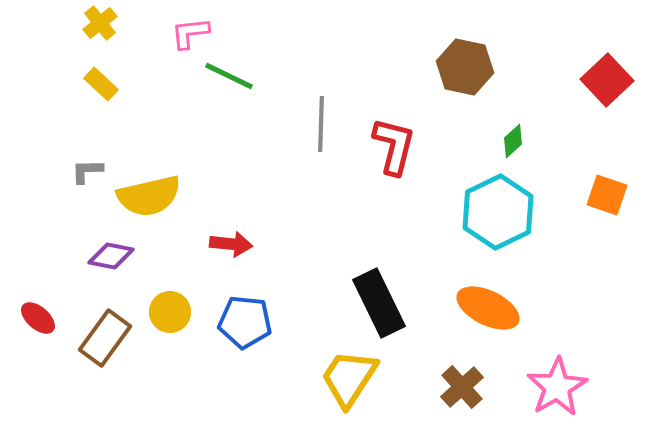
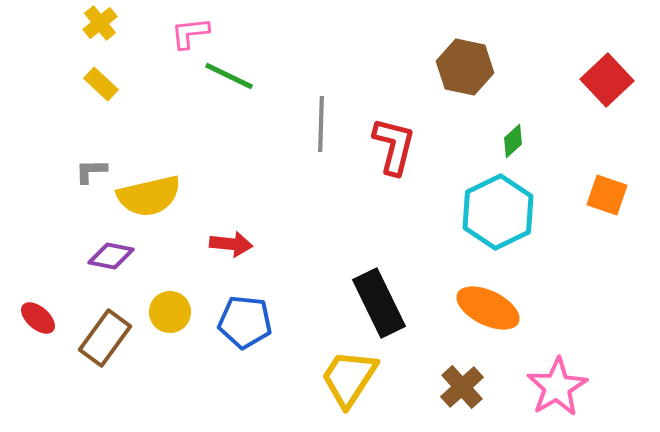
gray L-shape: moved 4 px right
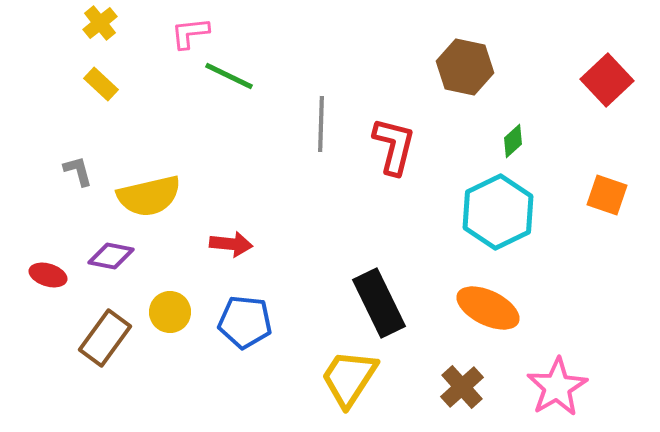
gray L-shape: moved 13 px left; rotated 76 degrees clockwise
red ellipse: moved 10 px right, 43 px up; rotated 24 degrees counterclockwise
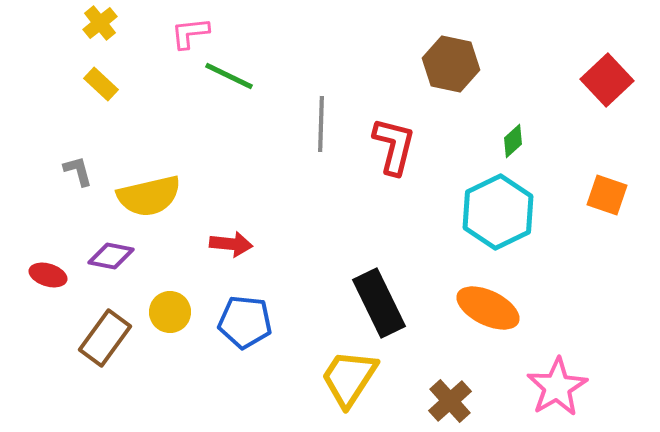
brown hexagon: moved 14 px left, 3 px up
brown cross: moved 12 px left, 14 px down
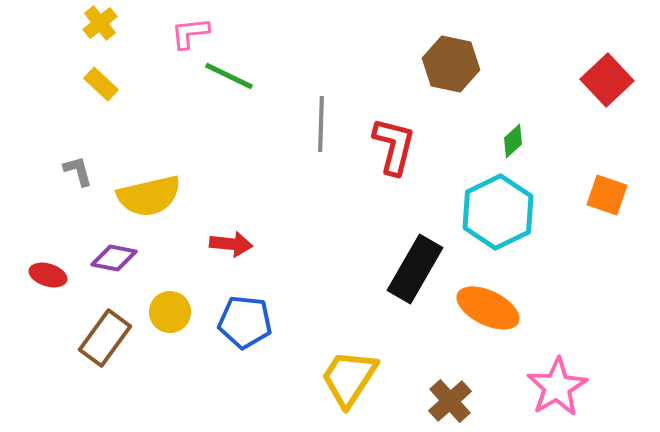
purple diamond: moved 3 px right, 2 px down
black rectangle: moved 36 px right, 34 px up; rotated 56 degrees clockwise
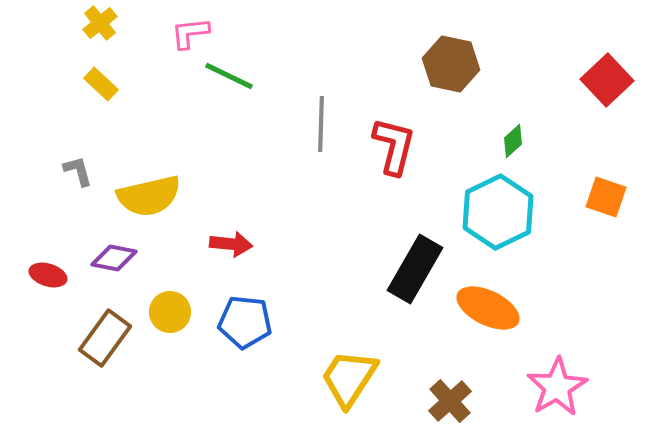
orange square: moved 1 px left, 2 px down
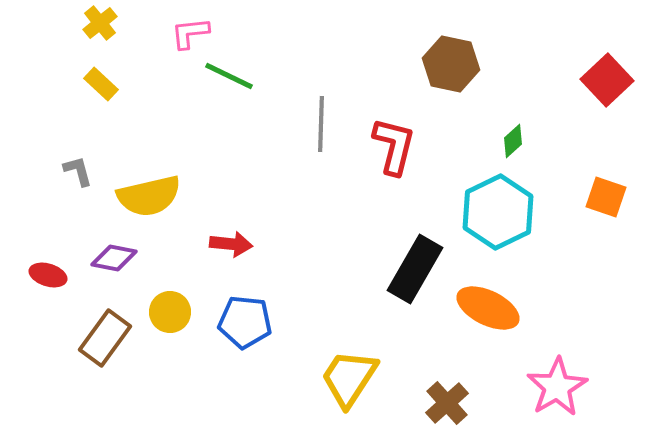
brown cross: moved 3 px left, 2 px down
